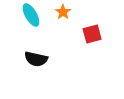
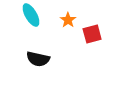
orange star: moved 5 px right, 8 px down
black semicircle: moved 2 px right
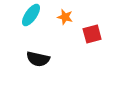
cyan ellipse: rotated 65 degrees clockwise
orange star: moved 3 px left, 3 px up; rotated 21 degrees counterclockwise
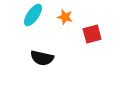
cyan ellipse: moved 2 px right
black semicircle: moved 4 px right, 1 px up
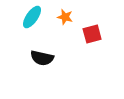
cyan ellipse: moved 1 px left, 2 px down
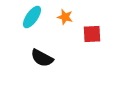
red square: rotated 12 degrees clockwise
black semicircle: rotated 15 degrees clockwise
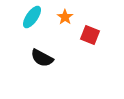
orange star: rotated 21 degrees clockwise
red square: moved 2 px left, 1 px down; rotated 24 degrees clockwise
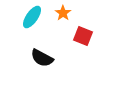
orange star: moved 2 px left, 4 px up
red square: moved 7 px left, 1 px down
